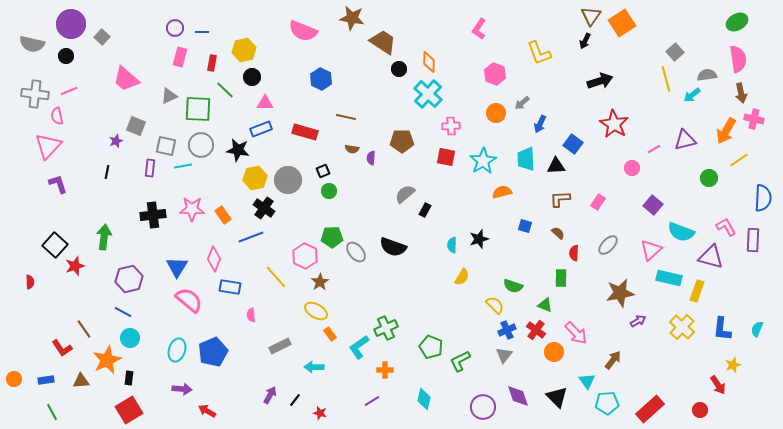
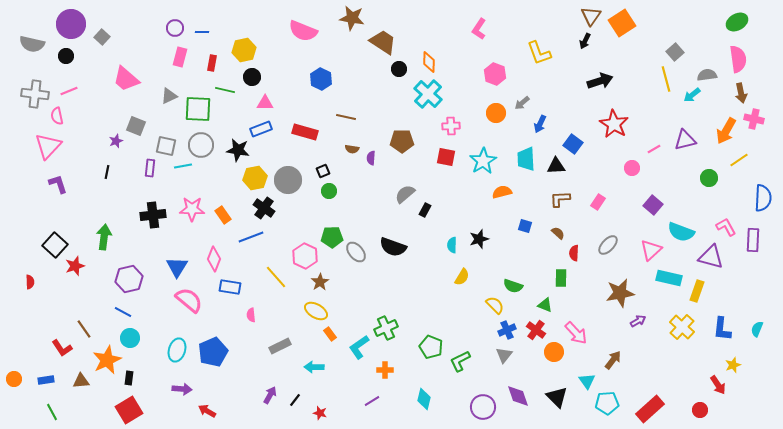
green line at (225, 90): rotated 30 degrees counterclockwise
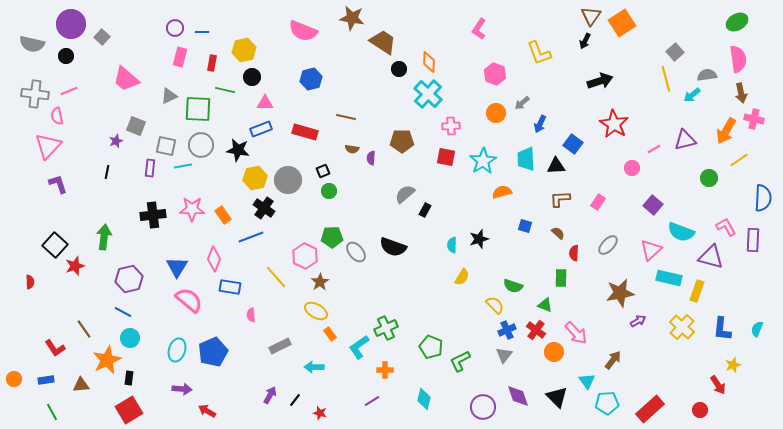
blue hexagon at (321, 79): moved 10 px left; rotated 20 degrees clockwise
red L-shape at (62, 348): moved 7 px left
brown triangle at (81, 381): moved 4 px down
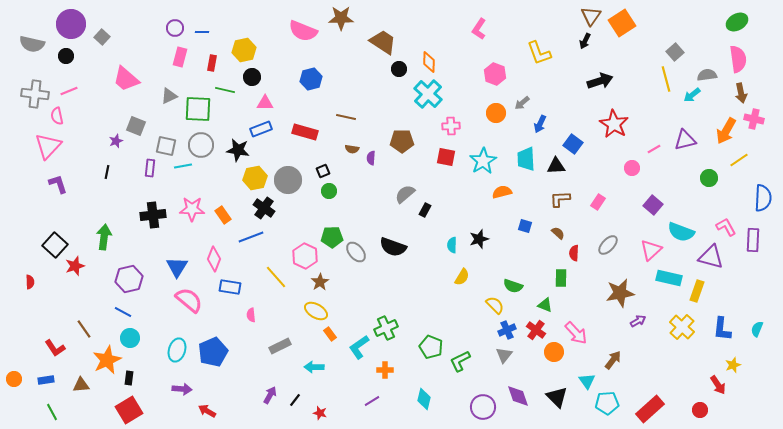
brown star at (352, 18): moved 11 px left; rotated 10 degrees counterclockwise
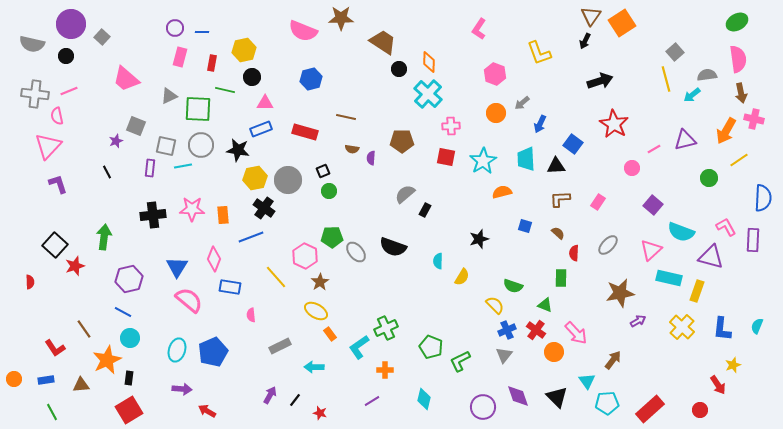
black line at (107, 172): rotated 40 degrees counterclockwise
orange rectangle at (223, 215): rotated 30 degrees clockwise
cyan semicircle at (452, 245): moved 14 px left, 16 px down
cyan semicircle at (757, 329): moved 3 px up
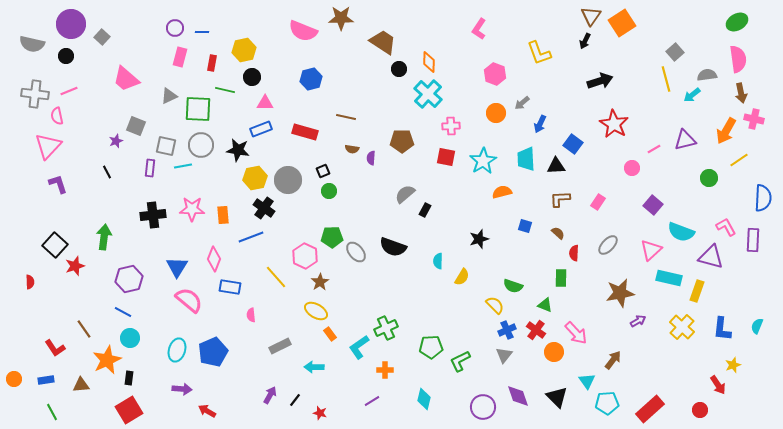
green pentagon at (431, 347): rotated 25 degrees counterclockwise
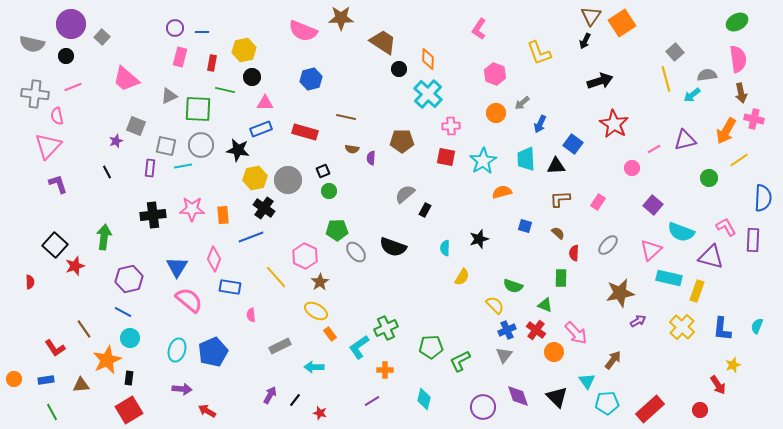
orange diamond at (429, 62): moved 1 px left, 3 px up
pink line at (69, 91): moved 4 px right, 4 px up
green pentagon at (332, 237): moved 5 px right, 7 px up
cyan semicircle at (438, 261): moved 7 px right, 13 px up
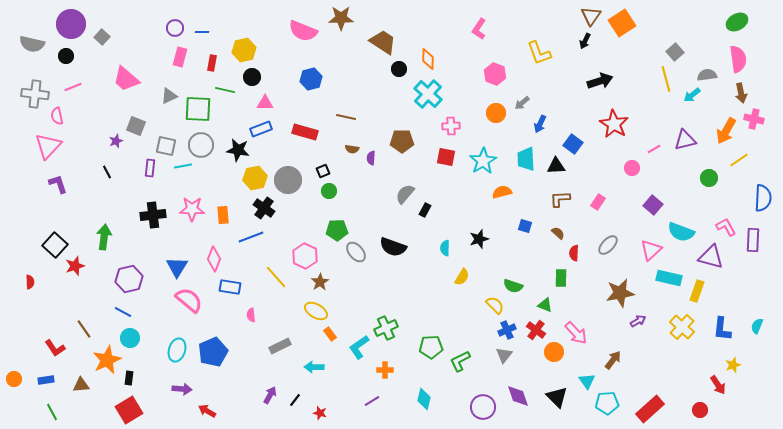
gray semicircle at (405, 194): rotated 10 degrees counterclockwise
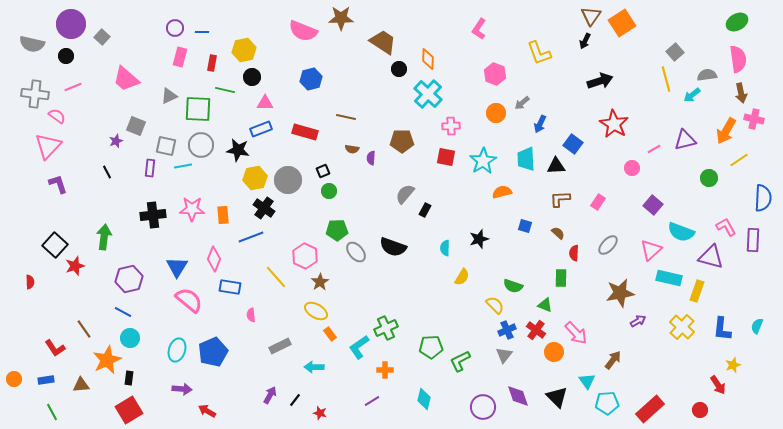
pink semicircle at (57, 116): rotated 138 degrees clockwise
